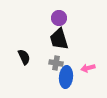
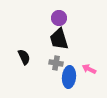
pink arrow: moved 1 px right, 1 px down; rotated 40 degrees clockwise
blue ellipse: moved 3 px right
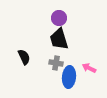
pink arrow: moved 1 px up
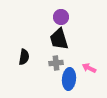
purple circle: moved 2 px right, 1 px up
black semicircle: rotated 35 degrees clockwise
gray cross: rotated 16 degrees counterclockwise
blue ellipse: moved 2 px down
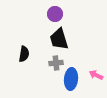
purple circle: moved 6 px left, 3 px up
black semicircle: moved 3 px up
pink arrow: moved 7 px right, 7 px down
blue ellipse: moved 2 px right
